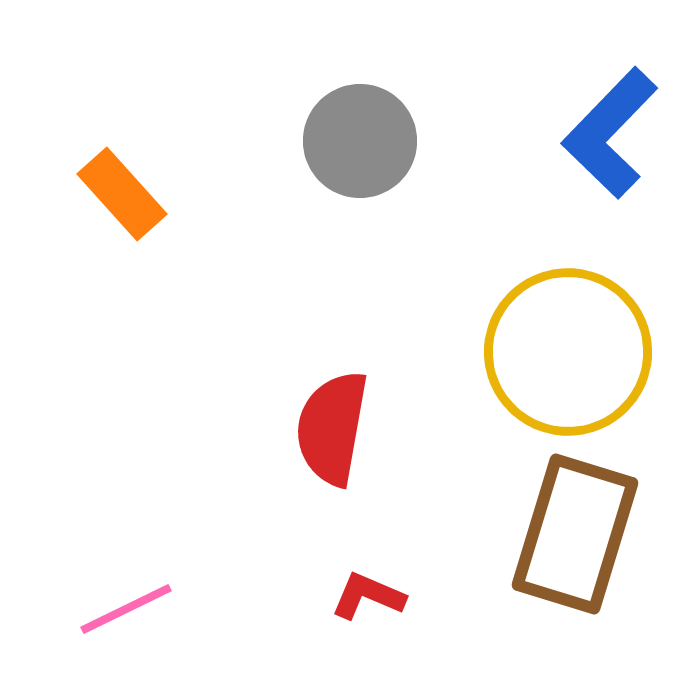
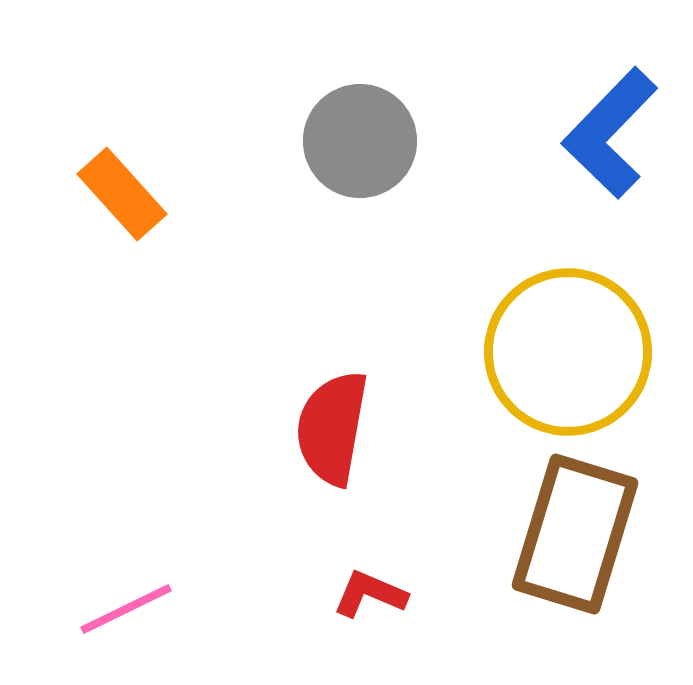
red L-shape: moved 2 px right, 2 px up
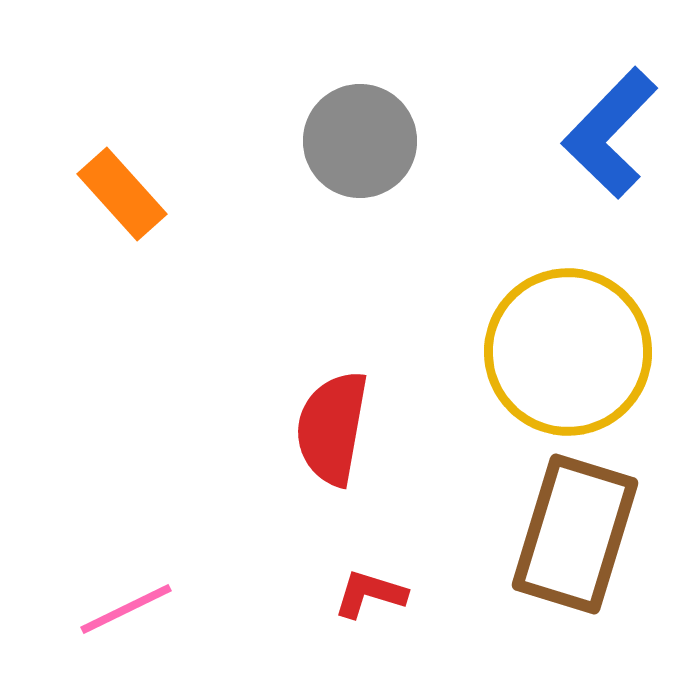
red L-shape: rotated 6 degrees counterclockwise
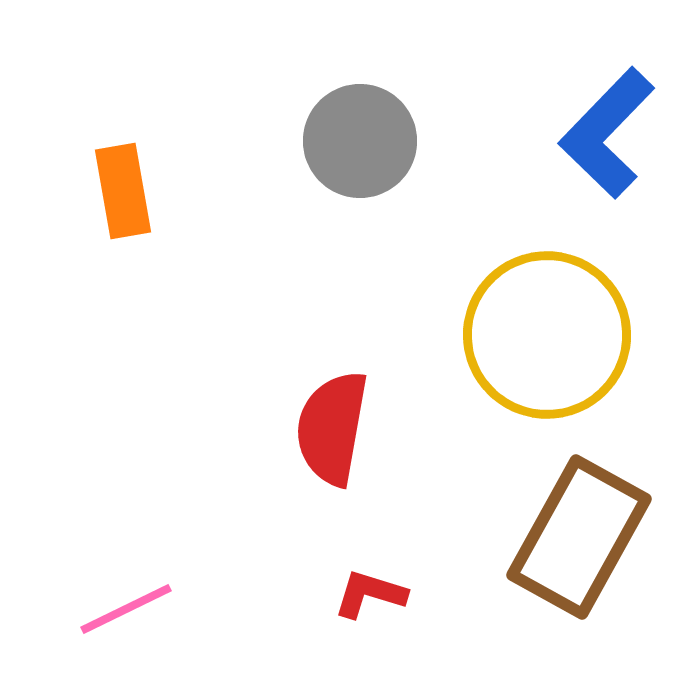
blue L-shape: moved 3 px left
orange rectangle: moved 1 px right, 3 px up; rotated 32 degrees clockwise
yellow circle: moved 21 px left, 17 px up
brown rectangle: moved 4 px right, 3 px down; rotated 12 degrees clockwise
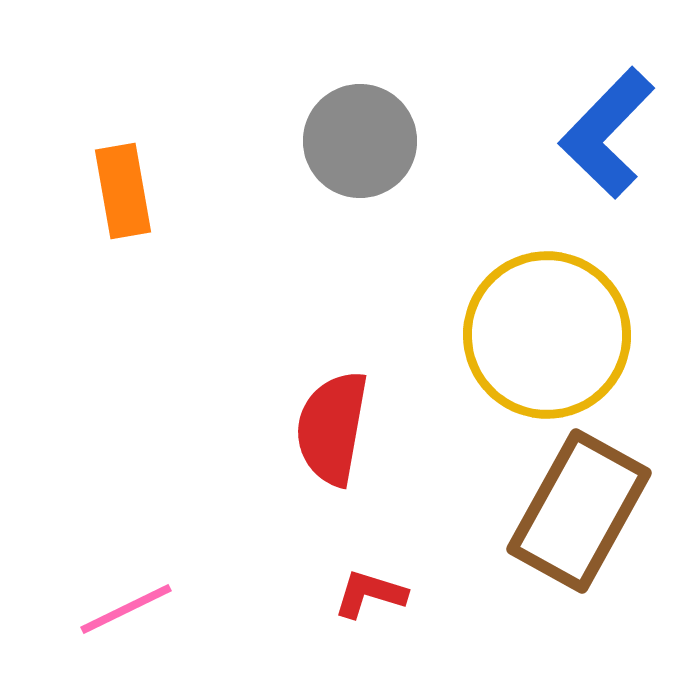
brown rectangle: moved 26 px up
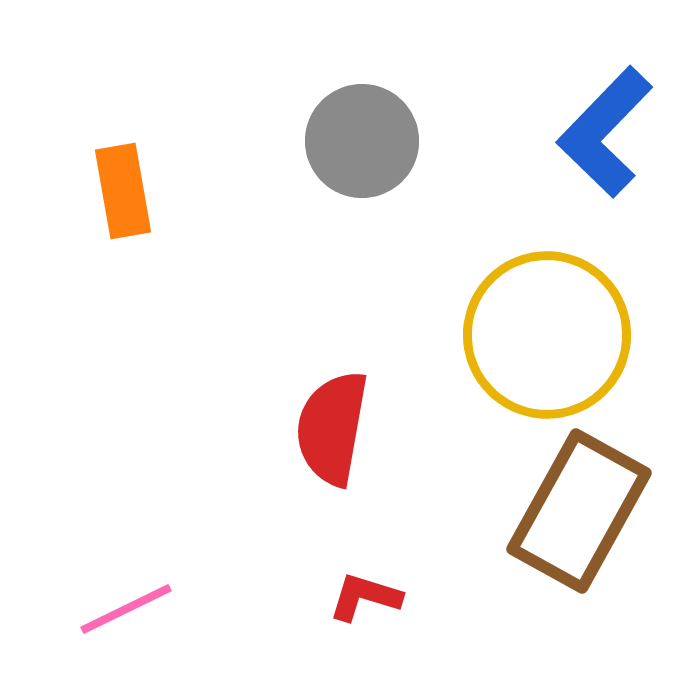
blue L-shape: moved 2 px left, 1 px up
gray circle: moved 2 px right
red L-shape: moved 5 px left, 3 px down
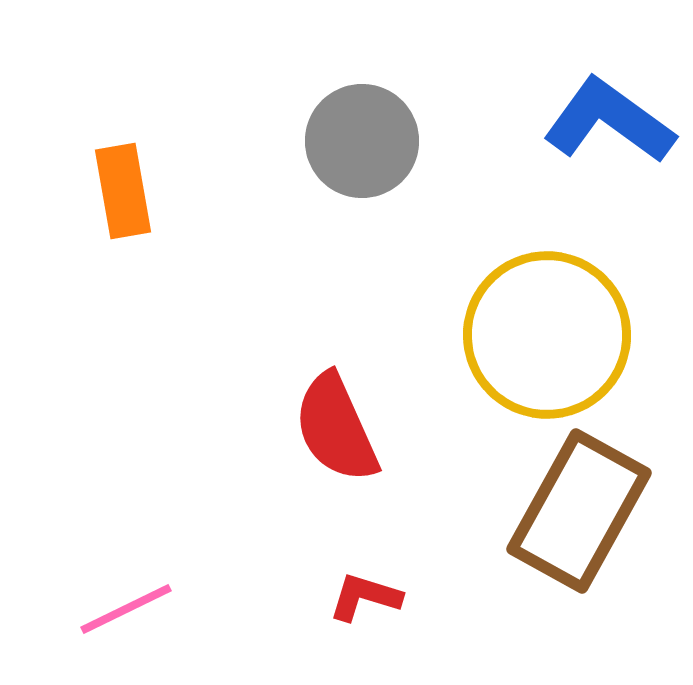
blue L-shape: moved 4 px right, 11 px up; rotated 82 degrees clockwise
red semicircle: moved 4 px right; rotated 34 degrees counterclockwise
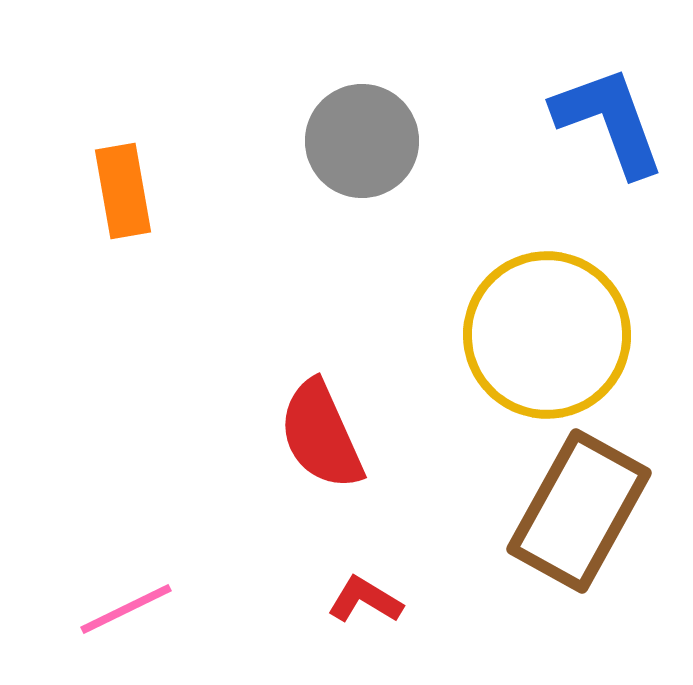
blue L-shape: rotated 34 degrees clockwise
red semicircle: moved 15 px left, 7 px down
red L-shape: moved 3 px down; rotated 14 degrees clockwise
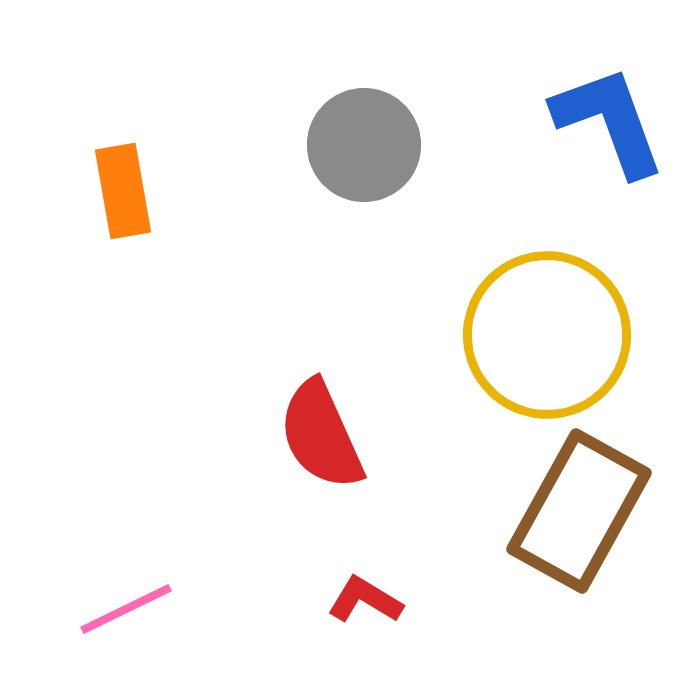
gray circle: moved 2 px right, 4 px down
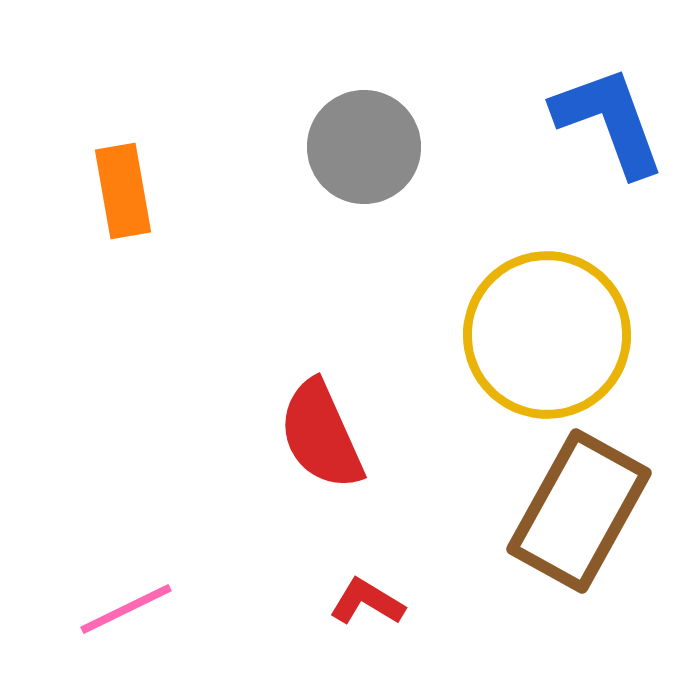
gray circle: moved 2 px down
red L-shape: moved 2 px right, 2 px down
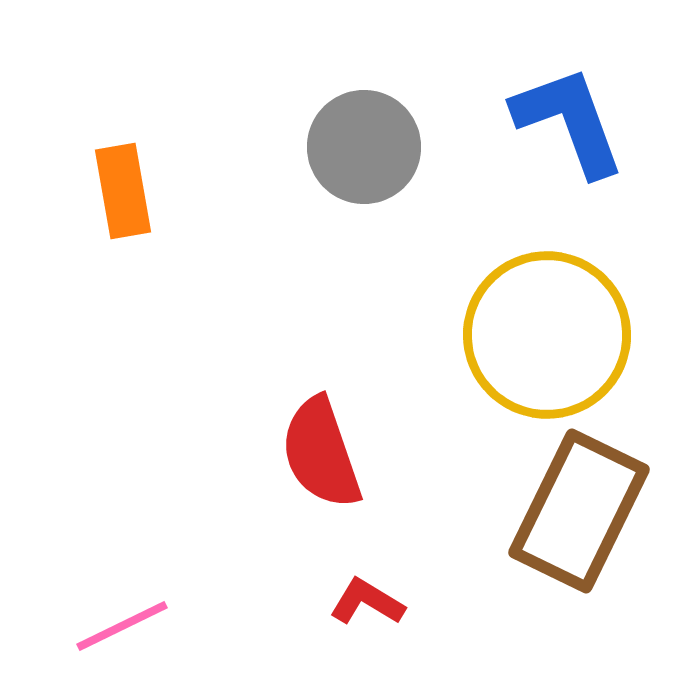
blue L-shape: moved 40 px left
red semicircle: moved 18 px down; rotated 5 degrees clockwise
brown rectangle: rotated 3 degrees counterclockwise
pink line: moved 4 px left, 17 px down
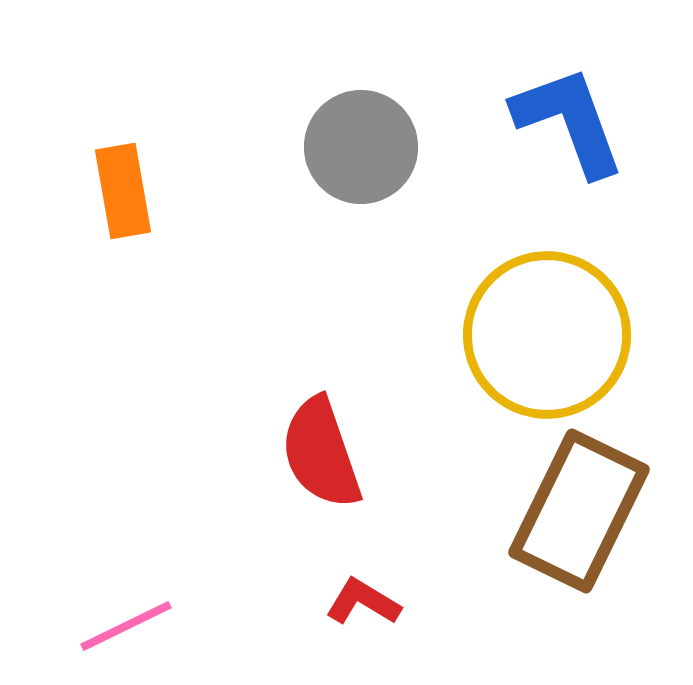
gray circle: moved 3 px left
red L-shape: moved 4 px left
pink line: moved 4 px right
